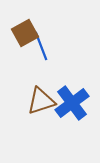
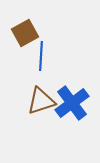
blue line: moved 10 px down; rotated 24 degrees clockwise
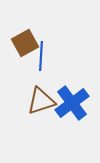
brown square: moved 10 px down
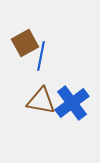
blue line: rotated 8 degrees clockwise
brown triangle: rotated 28 degrees clockwise
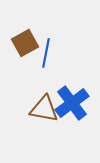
blue line: moved 5 px right, 3 px up
brown triangle: moved 3 px right, 8 px down
